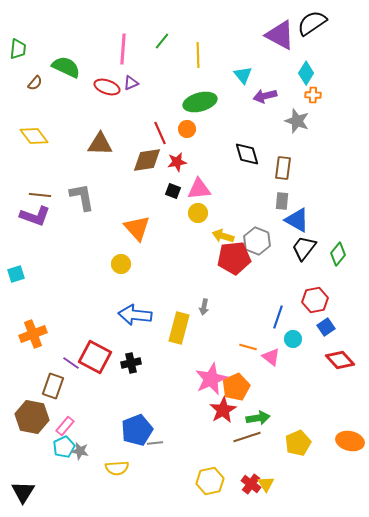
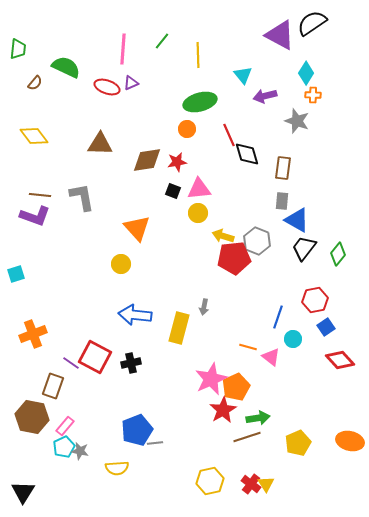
red line at (160, 133): moved 69 px right, 2 px down
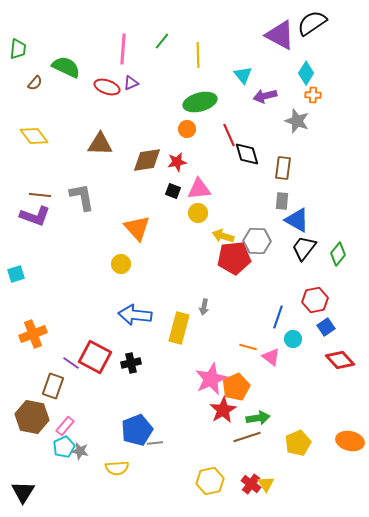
gray hexagon at (257, 241): rotated 20 degrees counterclockwise
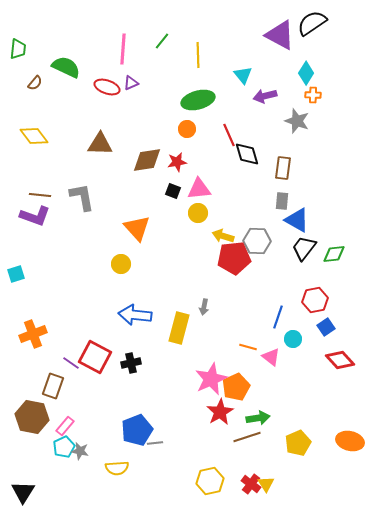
green ellipse at (200, 102): moved 2 px left, 2 px up
green diamond at (338, 254): moved 4 px left; rotated 45 degrees clockwise
red star at (223, 410): moved 3 px left, 2 px down
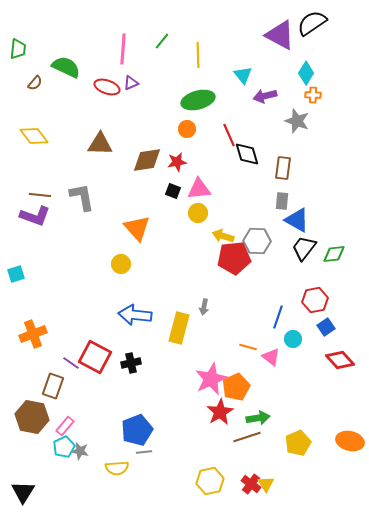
gray line at (155, 443): moved 11 px left, 9 px down
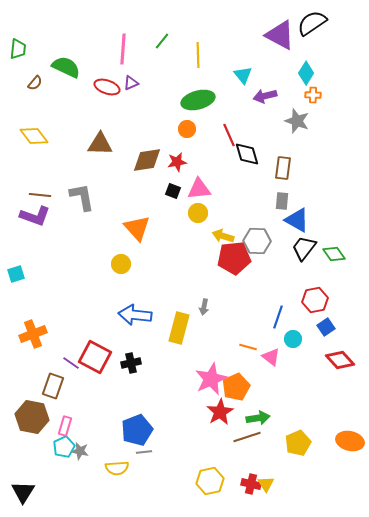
green diamond at (334, 254): rotated 60 degrees clockwise
pink rectangle at (65, 426): rotated 24 degrees counterclockwise
red cross at (251, 484): rotated 24 degrees counterclockwise
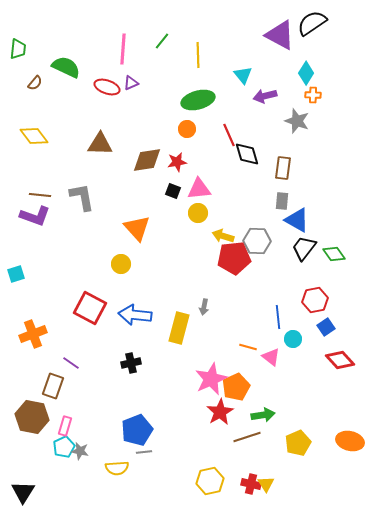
blue line at (278, 317): rotated 25 degrees counterclockwise
red square at (95, 357): moved 5 px left, 49 px up
green arrow at (258, 418): moved 5 px right, 3 px up
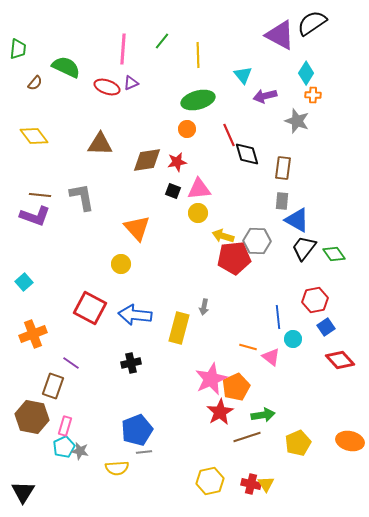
cyan square at (16, 274): moved 8 px right, 8 px down; rotated 24 degrees counterclockwise
